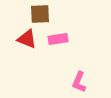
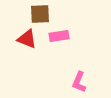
pink rectangle: moved 1 px right, 3 px up
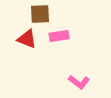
pink L-shape: rotated 75 degrees counterclockwise
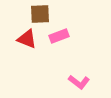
pink rectangle: rotated 12 degrees counterclockwise
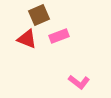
brown square: moved 1 px left, 1 px down; rotated 20 degrees counterclockwise
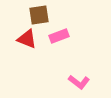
brown square: rotated 15 degrees clockwise
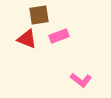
pink L-shape: moved 2 px right, 2 px up
